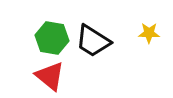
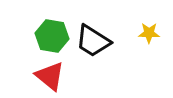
green hexagon: moved 2 px up
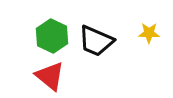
green hexagon: rotated 16 degrees clockwise
black trapezoid: moved 3 px right; rotated 9 degrees counterclockwise
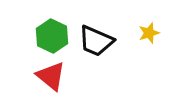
yellow star: rotated 20 degrees counterclockwise
red triangle: moved 1 px right
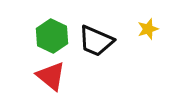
yellow star: moved 1 px left, 4 px up
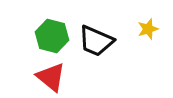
green hexagon: rotated 12 degrees counterclockwise
red triangle: moved 1 px down
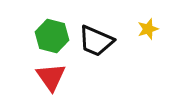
red triangle: rotated 16 degrees clockwise
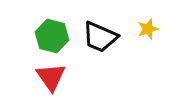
black trapezoid: moved 4 px right, 4 px up
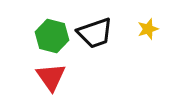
black trapezoid: moved 5 px left, 4 px up; rotated 42 degrees counterclockwise
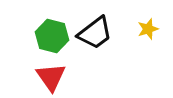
black trapezoid: rotated 18 degrees counterclockwise
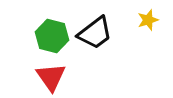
yellow star: moved 9 px up
